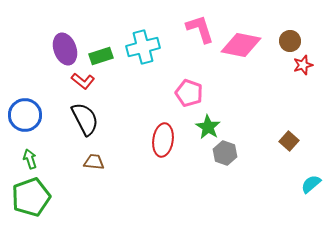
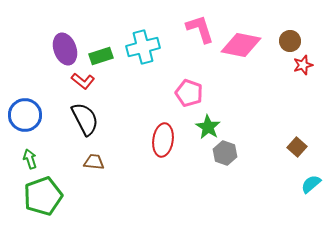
brown square: moved 8 px right, 6 px down
green pentagon: moved 12 px right, 1 px up
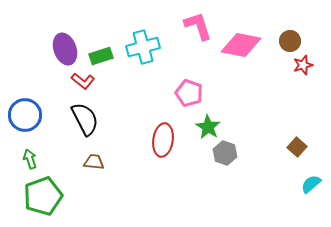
pink L-shape: moved 2 px left, 3 px up
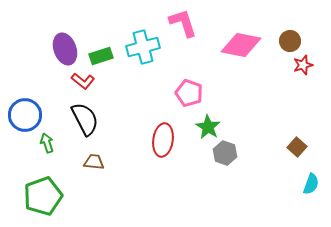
pink L-shape: moved 15 px left, 3 px up
green arrow: moved 17 px right, 16 px up
cyan semicircle: rotated 150 degrees clockwise
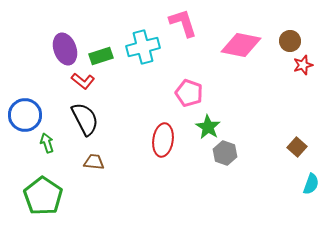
green pentagon: rotated 18 degrees counterclockwise
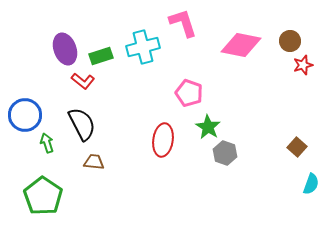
black semicircle: moved 3 px left, 5 px down
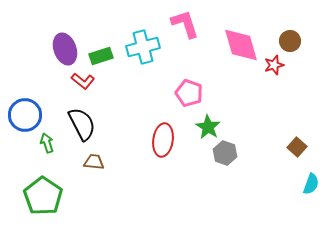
pink L-shape: moved 2 px right, 1 px down
pink diamond: rotated 63 degrees clockwise
red star: moved 29 px left
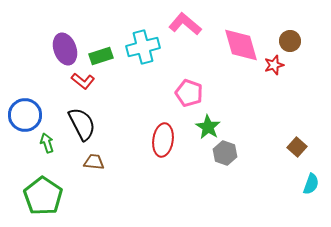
pink L-shape: rotated 32 degrees counterclockwise
